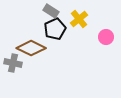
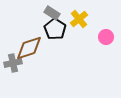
gray rectangle: moved 1 px right, 2 px down
black pentagon: rotated 15 degrees counterclockwise
brown diamond: moved 2 px left; rotated 44 degrees counterclockwise
gray cross: rotated 24 degrees counterclockwise
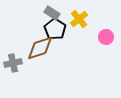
brown diamond: moved 11 px right
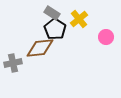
brown diamond: rotated 12 degrees clockwise
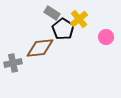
black pentagon: moved 8 px right
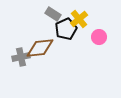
gray rectangle: moved 1 px right, 1 px down
black pentagon: moved 3 px right; rotated 15 degrees clockwise
pink circle: moved 7 px left
gray cross: moved 8 px right, 6 px up
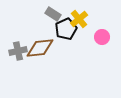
pink circle: moved 3 px right
gray cross: moved 3 px left, 6 px up
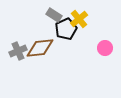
gray rectangle: moved 1 px right, 1 px down
pink circle: moved 3 px right, 11 px down
gray cross: rotated 12 degrees counterclockwise
